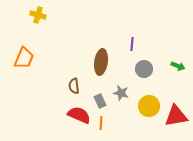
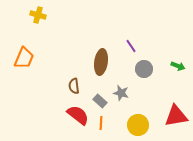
purple line: moved 1 px left, 2 px down; rotated 40 degrees counterclockwise
gray rectangle: rotated 24 degrees counterclockwise
yellow circle: moved 11 px left, 19 px down
red semicircle: moved 1 px left; rotated 15 degrees clockwise
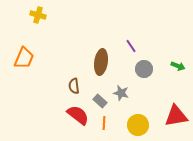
orange line: moved 3 px right
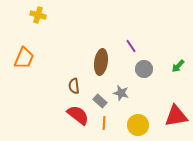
green arrow: rotated 112 degrees clockwise
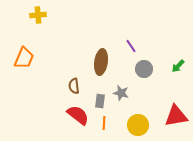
yellow cross: rotated 21 degrees counterclockwise
gray rectangle: rotated 56 degrees clockwise
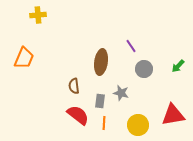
red triangle: moved 3 px left, 1 px up
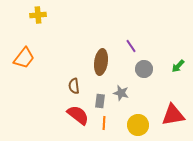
orange trapezoid: rotated 15 degrees clockwise
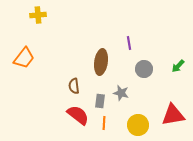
purple line: moved 2 px left, 3 px up; rotated 24 degrees clockwise
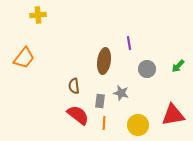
brown ellipse: moved 3 px right, 1 px up
gray circle: moved 3 px right
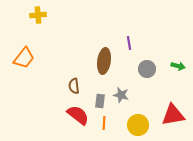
green arrow: rotated 120 degrees counterclockwise
gray star: moved 2 px down
